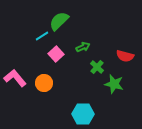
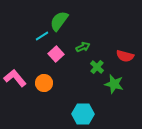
green semicircle: rotated 10 degrees counterclockwise
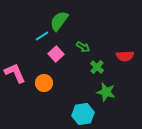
green arrow: rotated 56 degrees clockwise
red semicircle: rotated 18 degrees counterclockwise
pink L-shape: moved 5 px up; rotated 15 degrees clockwise
green star: moved 8 px left, 8 px down
cyan hexagon: rotated 10 degrees counterclockwise
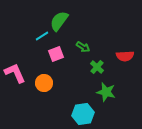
pink square: rotated 21 degrees clockwise
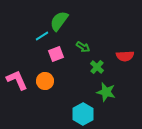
pink L-shape: moved 2 px right, 7 px down
orange circle: moved 1 px right, 2 px up
cyan hexagon: rotated 20 degrees counterclockwise
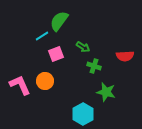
green cross: moved 3 px left, 1 px up; rotated 24 degrees counterclockwise
pink L-shape: moved 3 px right, 5 px down
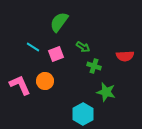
green semicircle: moved 1 px down
cyan line: moved 9 px left, 11 px down; rotated 64 degrees clockwise
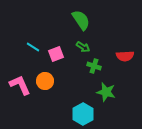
green semicircle: moved 22 px right, 2 px up; rotated 110 degrees clockwise
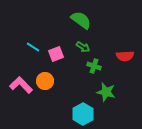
green semicircle: rotated 20 degrees counterclockwise
pink L-shape: moved 1 px right; rotated 20 degrees counterclockwise
